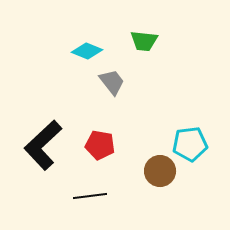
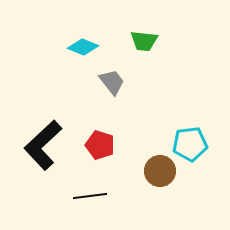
cyan diamond: moved 4 px left, 4 px up
red pentagon: rotated 8 degrees clockwise
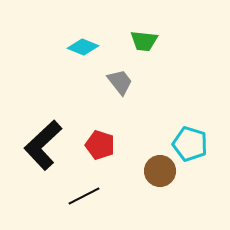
gray trapezoid: moved 8 px right
cyan pentagon: rotated 24 degrees clockwise
black line: moved 6 px left; rotated 20 degrees counterclockwise
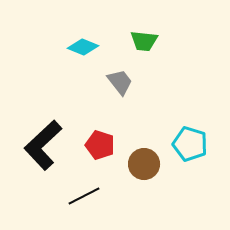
brown circle: moved 16 px left, 7 px up
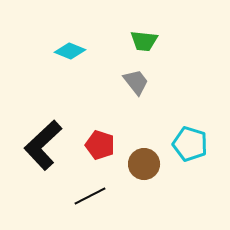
cyan diamond: moved 13 px left, 4 px down
gray trapezoid: moved 16 px right
black line: moved 6 px right
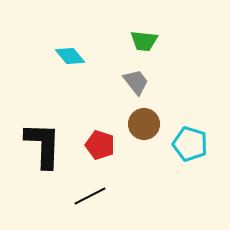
cyan diamond: moved 5 px down; rotated 28 degrees clockwise
black L-shape: rotated 135 degrees clockwise
brown circle: moved 40 px up
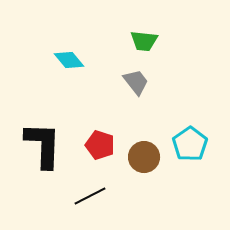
cyan diamond: moved 1 px left, 4 px down
brown circle: moved 33 px down
cyan pentagon: rotated 20 degrees clockwise
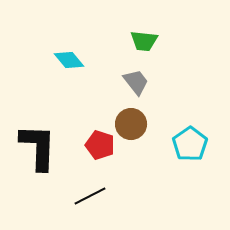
black L-shape: moved 5 px left, 2 px down
brown circle: moved 13 px left, 33 px up
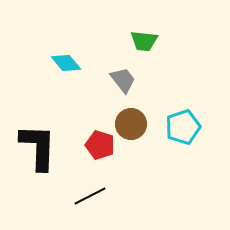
cyan diamond: moved 3 px left, 3 px down
gray trapezoid: moved 13 px left, 2 px up
cyan pentagon: moved 7 px left, 17 px up; rotated 16 degrees clockwise
